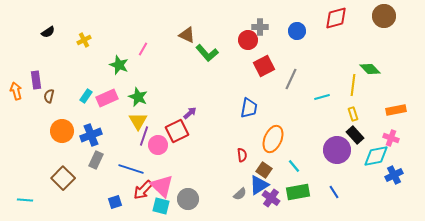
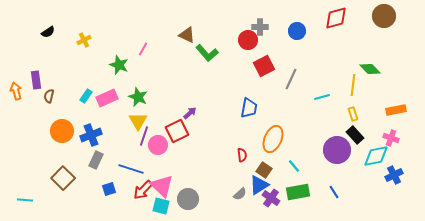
blue square at (115, 202): moved 6 px left, 13 px up
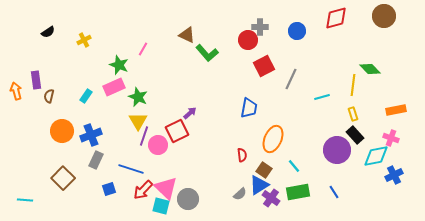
pink rectangle at (107, 98): moved 7 px right, 11 px up
pink triangle at (162, 186): moved 4 px right, 2 px down
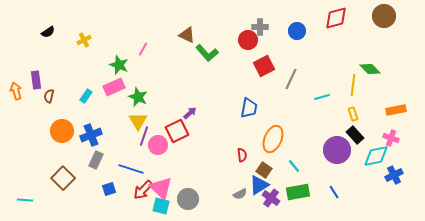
pink triangle at (166, 188): moved 5 px left
gray semicircle at (240, 194): rotated 16 degrees clockwise
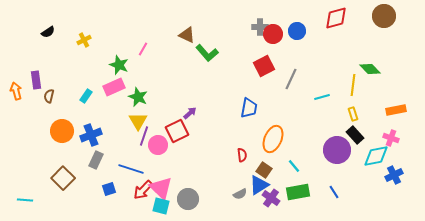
red circle at (248, 40): moved 25 px right, 6 px up
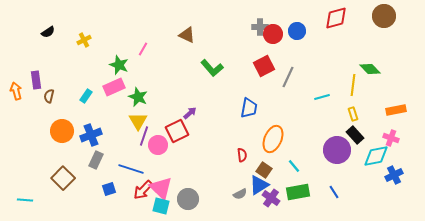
green L-shape at (207, 53): moved 5 px right, 15 px down
gray line at (291, 79): moved 3 px left, 2 px up
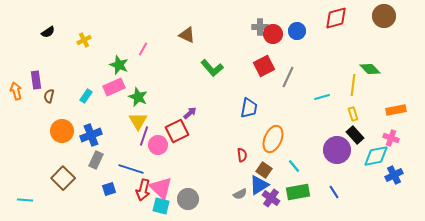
red arrow at (143, 190): rotated 30 degrees counterclockwise
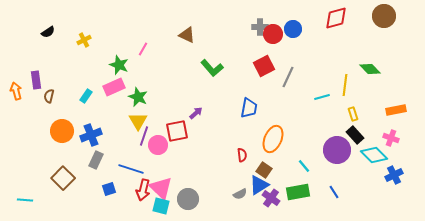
blue circle at (297, 31): moved 4 px left, 2 px up
yellow line at (353, 85): moved 8 px left
purple arrow at (190, 113): moved 6 px right
red square at (177, 131): rotated 15 degrees clockwise
cyan diamond at (376, 156): moved 2 px left, 1 px up; rotated 56 degrees clockwise
cyan line at (294, 166): moved 10 px right
